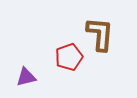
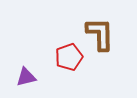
brown L-shape: rotated 6 degrees counterclockwise
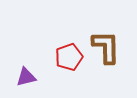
brown L-shape: moved 6 px right, 13 px down
